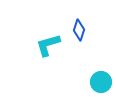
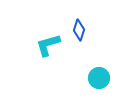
cyan circle: moved 2 px left, 4 px up
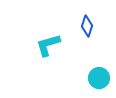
blue diamond: moved 8 px right, 4 px up
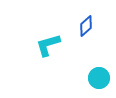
blue diamond: moved 1 px left; rotated 30 degrees clockwise
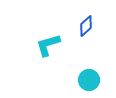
cyan circle: moved 10 px left, 2 px down
